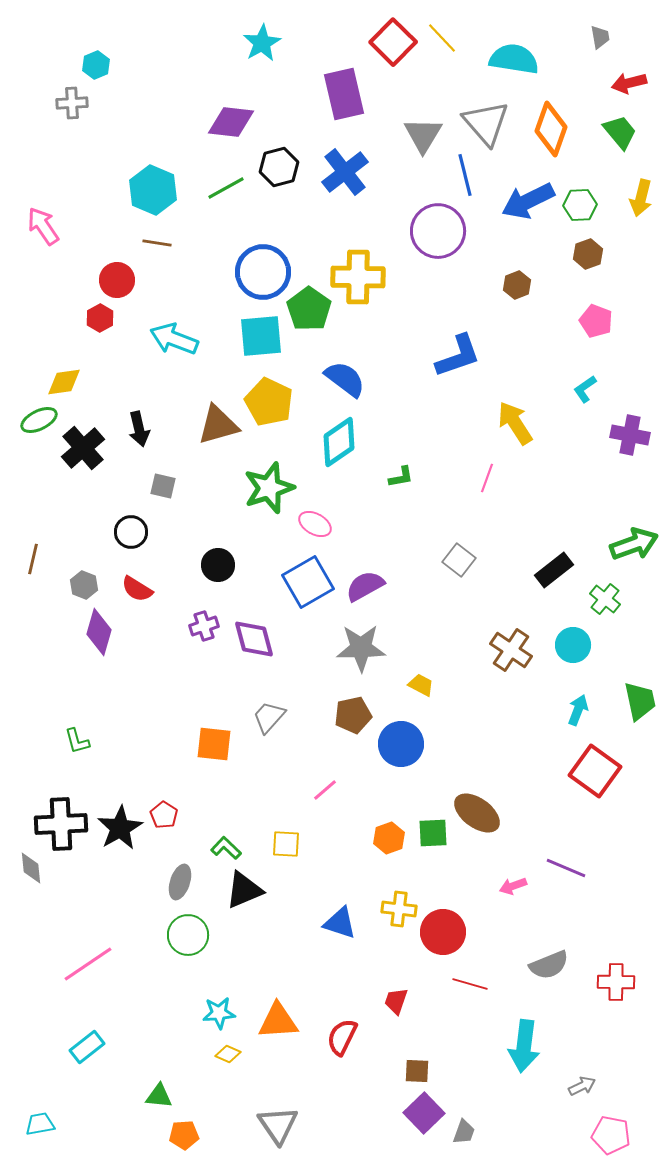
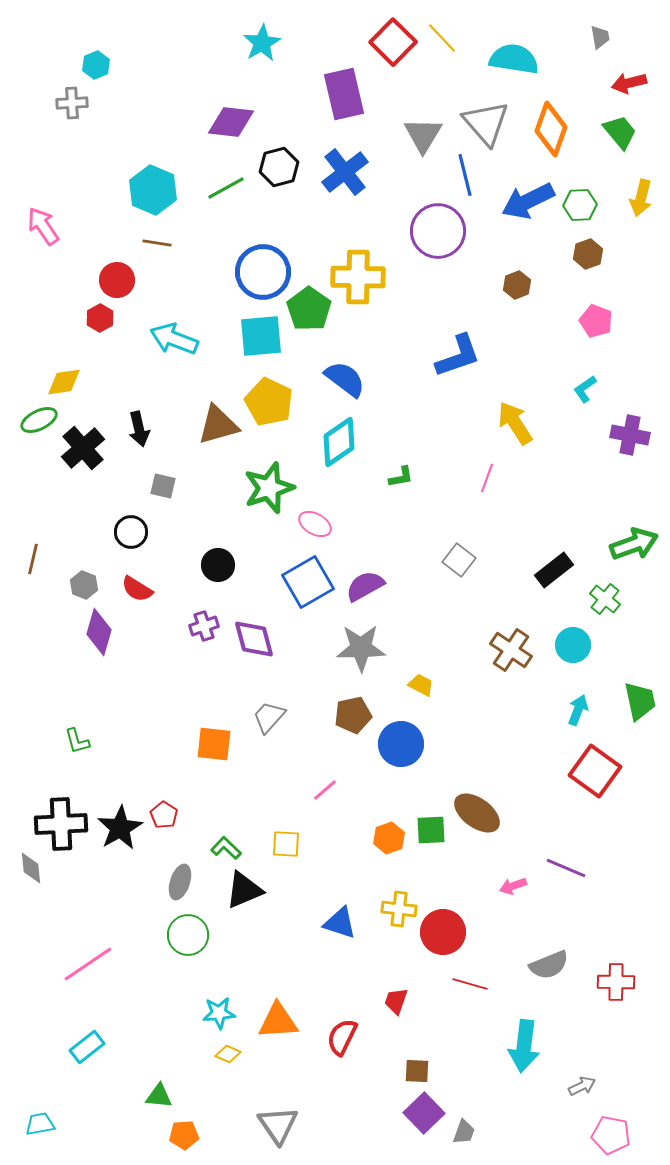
green square at (433, 833): moved 2 px left, 3 px up
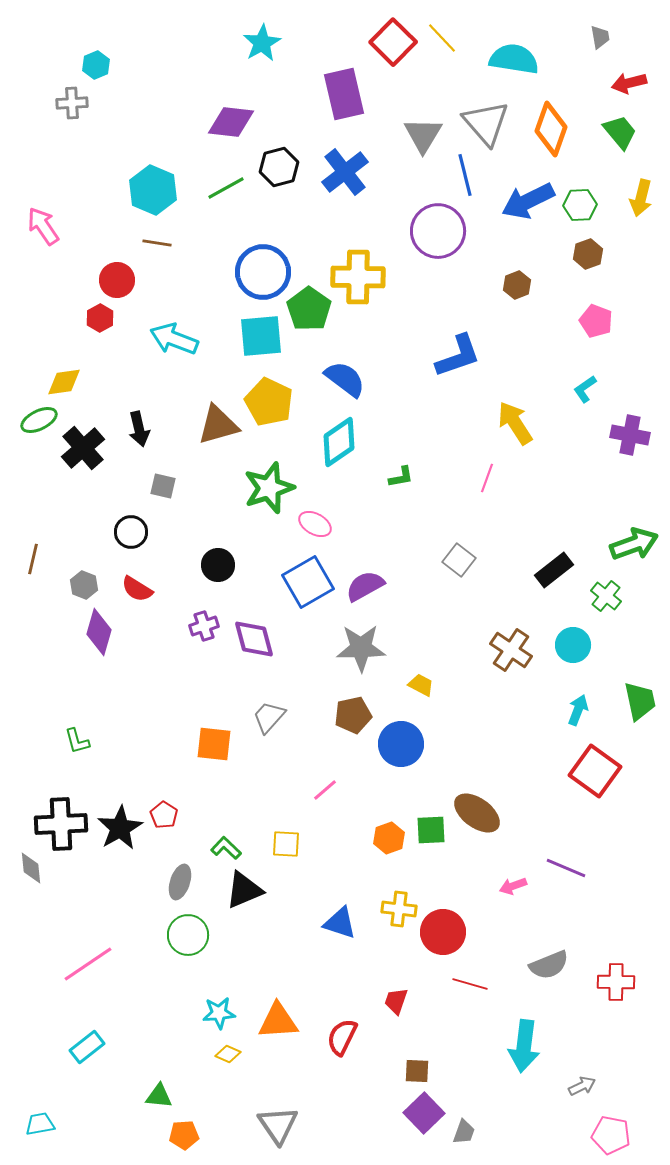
green cross at (605, 599): moved 1 px right, 3 px up
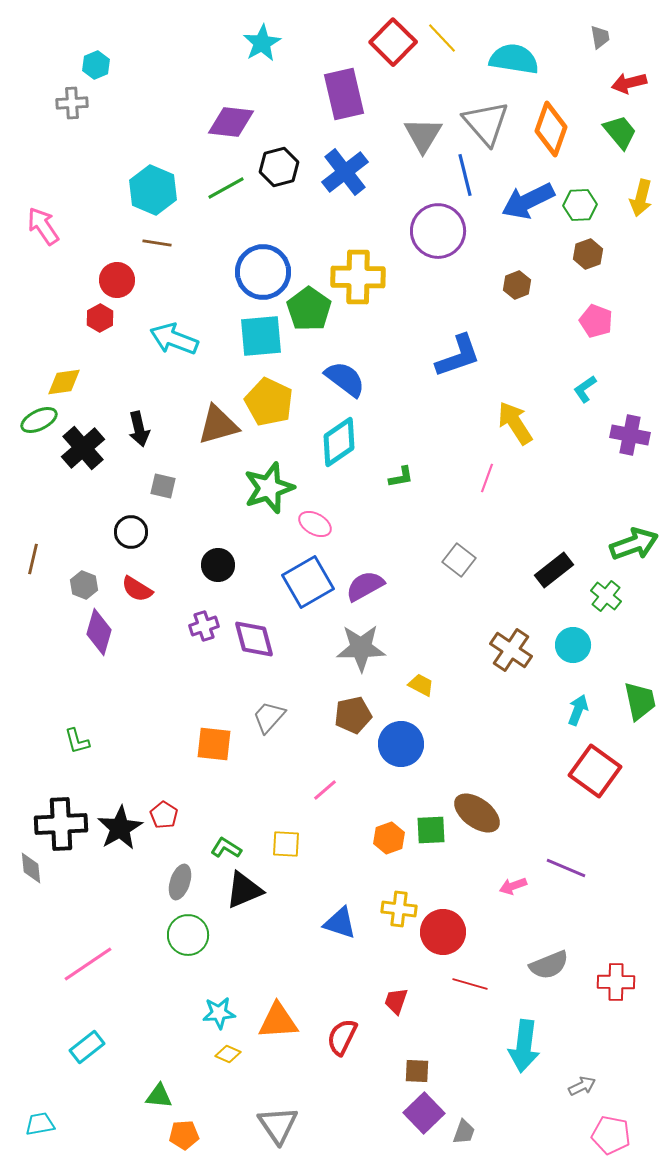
green L-shape at (226, 848): rotated 12 degrees counterclockwise
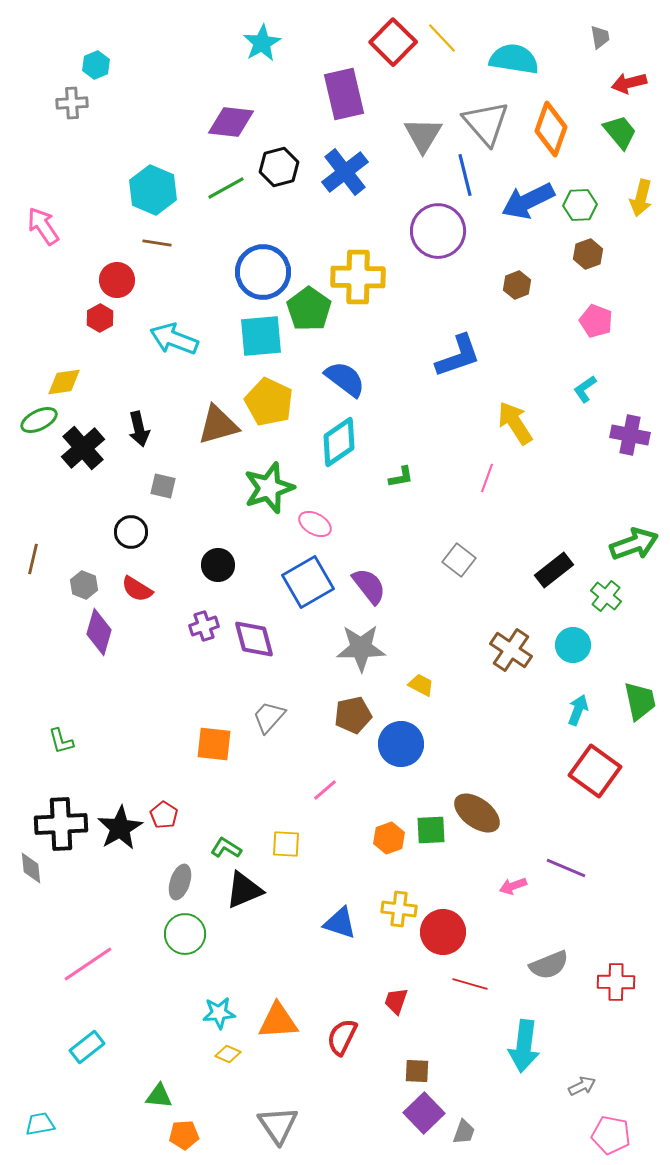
purple semicircle at (365, 586): moved 4 px right; rotated 81 degrees clockwise
green L-shape at (77, 741): moved 16 px left
green circle at (188, 935): moved 3 px left, 1 px up
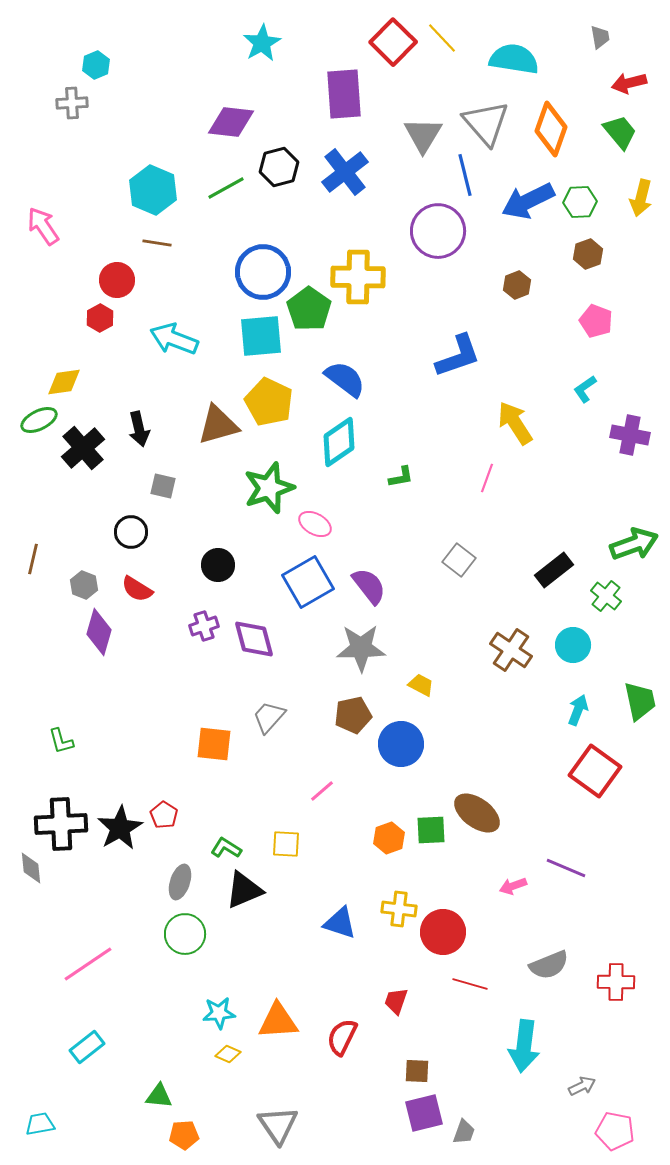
purple rectangle at (344, 94): rotated 9 degrees clockwise
green hexagon at (580, 205): moved 3 px up
pink line at (325, 790): moved 3 px left, 1 px down
purple square at (424, 1113): rotated 30 degrees clockwise
pink pentagon at (611, 1135): moved 4 px right, 4 px up
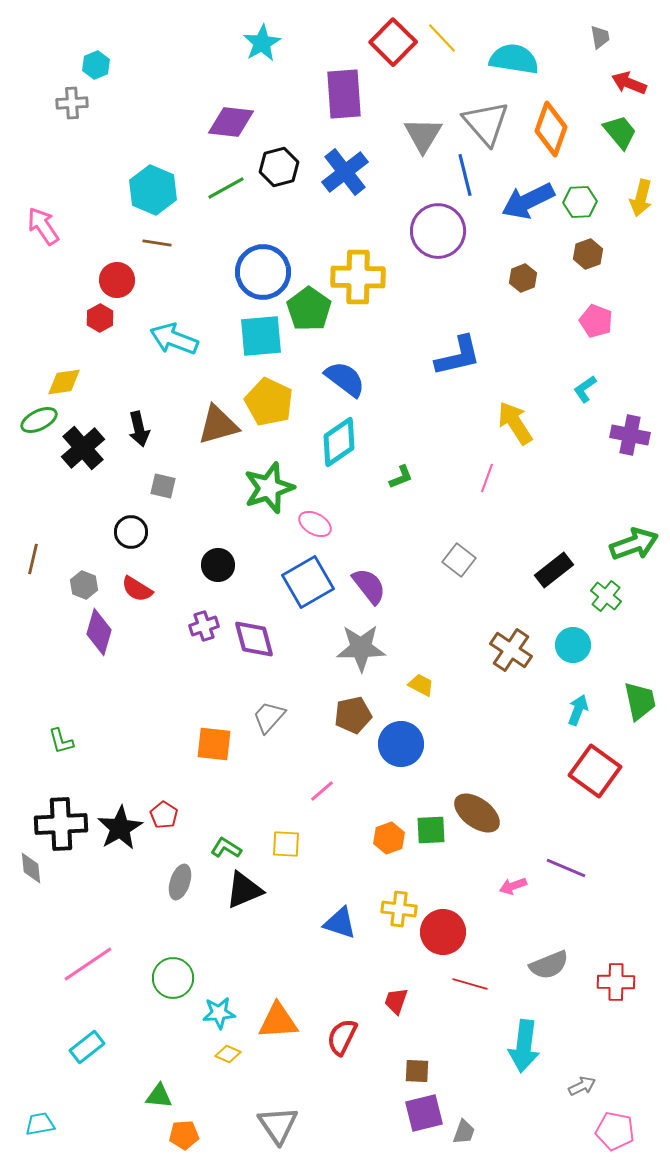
red arrow at (629, 83): rotated 36 degrees clockwise
brown hexagon at (517, 285): moved 6 px right, 7 px up
blue L-shape at (458, 356): rotated 6 degrees clockwise
green L-shape at (401, 477): rotated 12 degrees counterclockwise
green circle at (185, 934): moved 12 px left, 44 px down
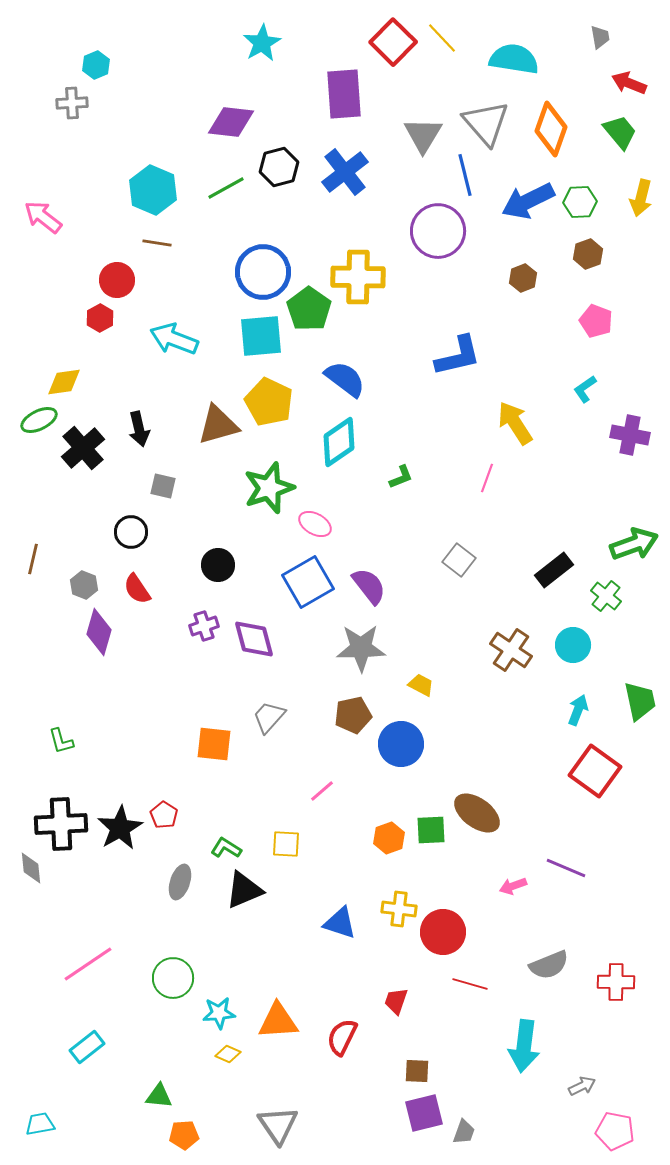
pink arrow at (43, 226): moved 9 px up; rotated 18 degrees counterclockwise
red semicircle at (137, 589): rotated 24 degrees clockwise
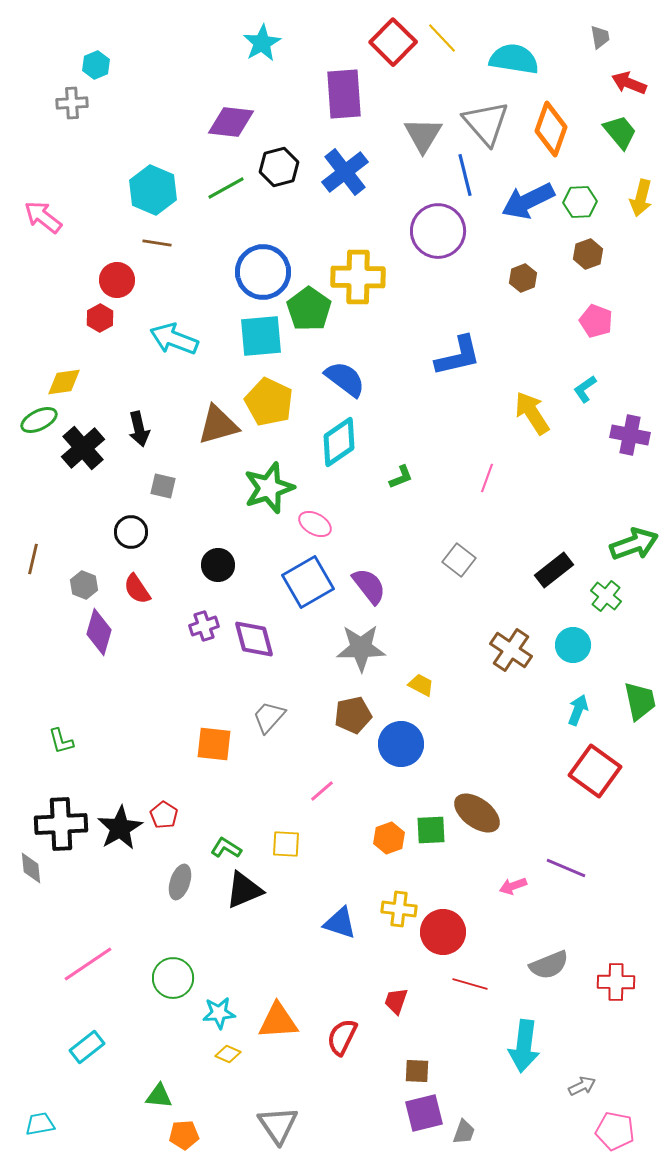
yellow arrow at (515, 423): moved 17 px right, 10 px up
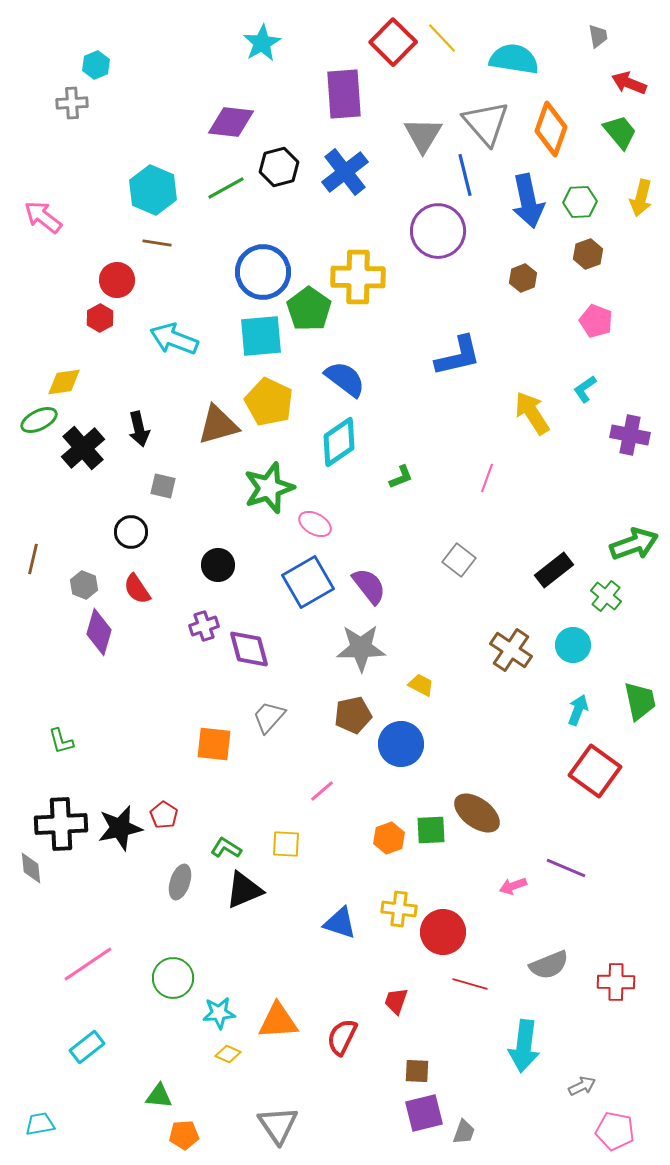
gray trapezoid at (600, 37): moved 2 px left, 1 px up
blue arrow at (528, 201): rotated 76 degrees counterclockwise
purple diamond at (254, 639): moved 5 px left, 10 px down
black star at (120, 828): rotated 18 degrees clockwise
